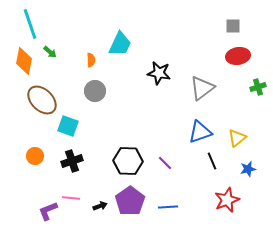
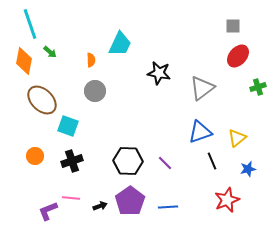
red ellipse: rotated 40 degrees counterclockwise
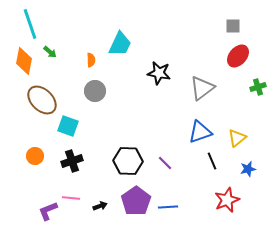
purple pentagon: moved 6 px right
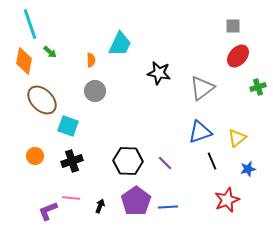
black arrow: rotated 48 degrees counterclockwise
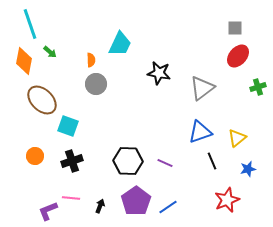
gray square: moved 2 px right, 2 px down
gray circle: moved 1 px right, 7 px up
purple line: rotated 21 degrees counterclockwise
blue line: rotated 30 degrees counterclockwise
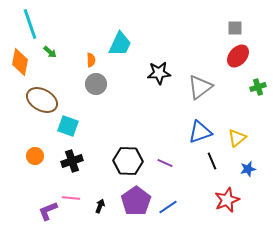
orange diamond: moved 4 px left, 1 px down
black star: rotated 15 degrees counterclockwise
gray triangle: moved 2 px left, 1 px up
brown ellipse: rotated 16 degrees counterclockwise
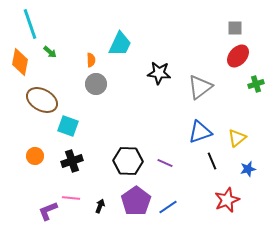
black star: rotated 10 degrees clockwise
green cross: moved 2 px left, 3 px up
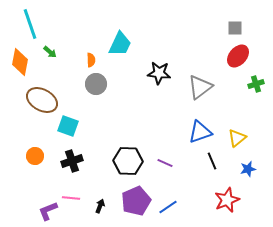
purple pentagon: rotated 12 degrees clockwise
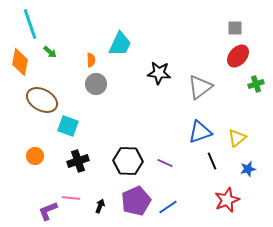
black cross: moved 6 px right
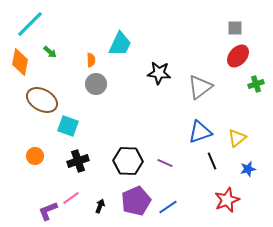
cyan line: rotated 64 degrees clockwise
pink line: rotated 42 degrees counterclockwise
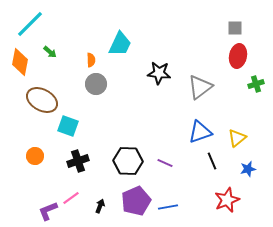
red ellipse: rotated 30 degrees counterclockwise
blue line: rotated 24 degrees clockwise
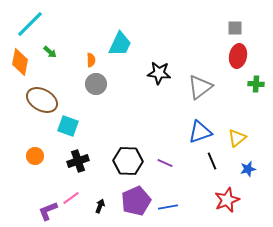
green cross: rotated 21 degrees clockwise
